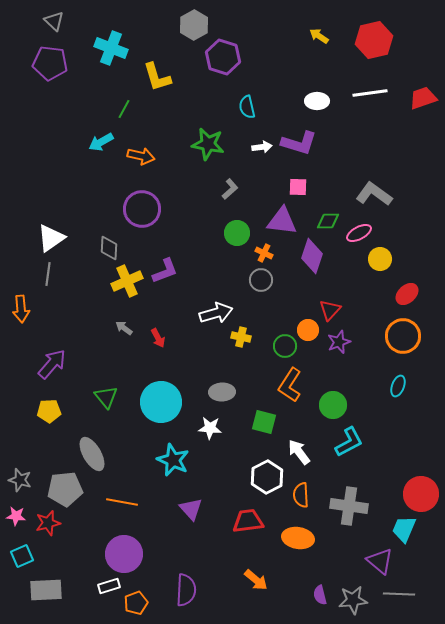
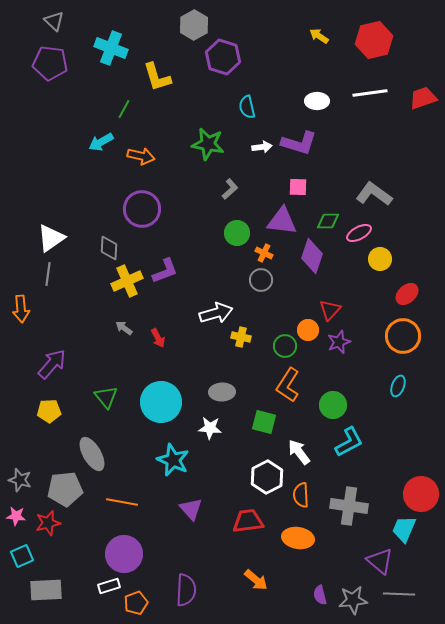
orange L-shape at (290, 385): moved 2 px left
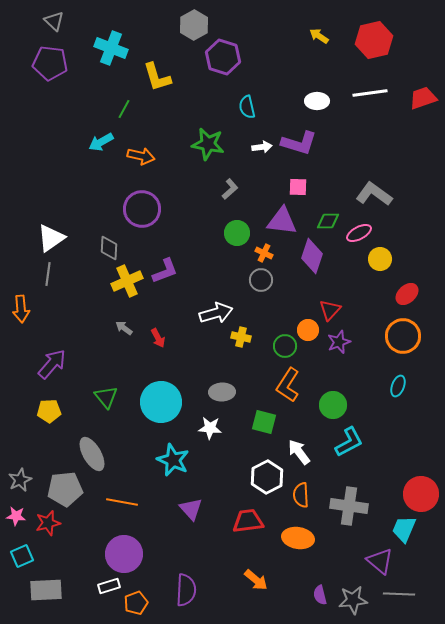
gray star at (20, 480): rotated 30 degrees clockwise
